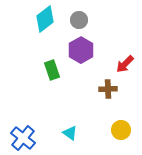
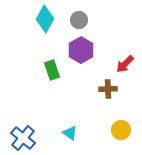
cyan diamond: rotated 24 degrees counterclockwise
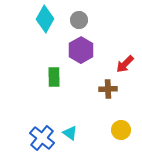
green rectangle: moved 2 px right, 7 px down; rotated 18 degrees clockwise
blue cross: moved 19 px right
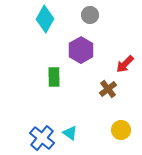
gray circle: moved 11 px right, 5 px up
brown cross: rotated 36 degrees counterclockwise
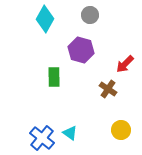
purple hexagon: rotated 15 degrees counterclockwise
brown cross: rotated 18 degrees counterclockwise
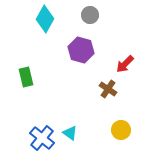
green rectangle: moved 28 px left; rotated 12 degrees counterclockwise
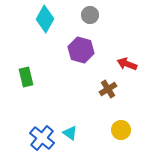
red arrow: moved 2 px right; rotated 66 degrees clockwise
brown cross: rotated 24 degrees clockwise
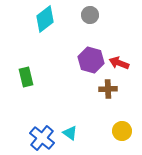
cyan diamond: rotated 24 degrees clockwise
purple hexagon: moved 10 px right, 10 px down
red arrow: moved 8 px left, 1 px up
brown cross: rotated 30 degrees clockwise
yellow circle: moved 1 px right, 1 px down
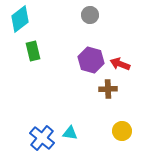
cyan diamond: moved 25 px left
red arrow: moved 1 px right, 1 px down
green rectangle: moved 7 px right, 26 px up
cyan triangle: rotated 28 degrees counterclockwise
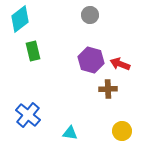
blue cross: moved 14 px left, 23 px up
